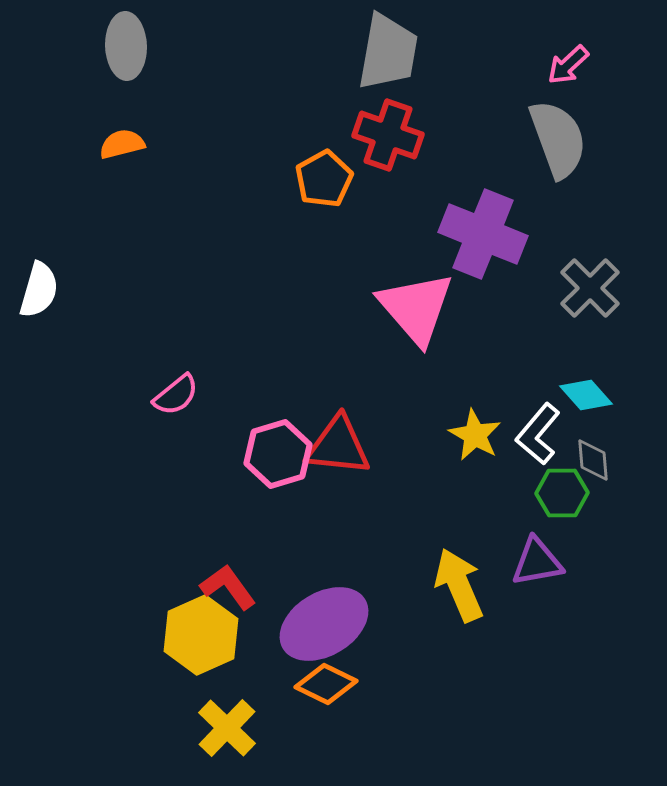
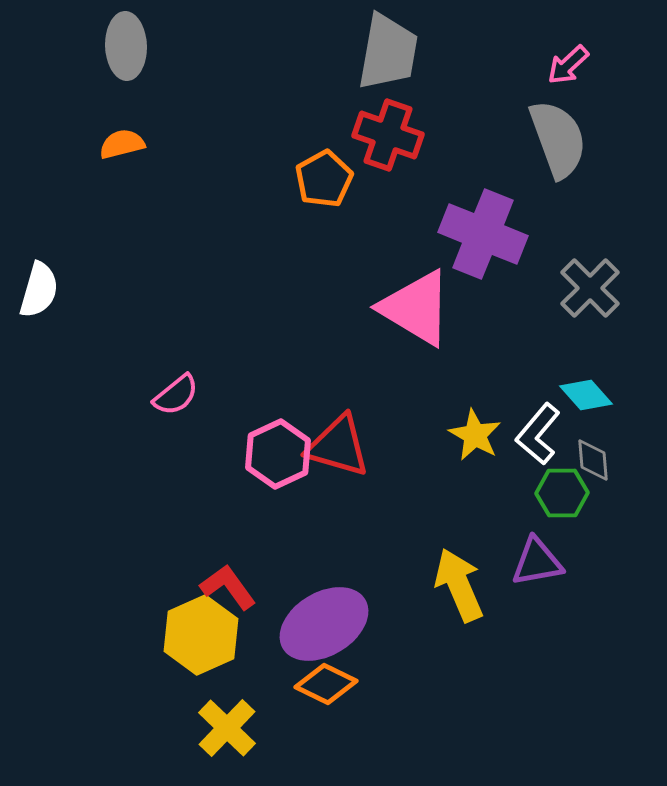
pink triangle: rotated 18 degrees counterclockwise
red triangle: rotated 10 degrees clockwise
pink hexagon: rotated 8 degrees counterclockwise
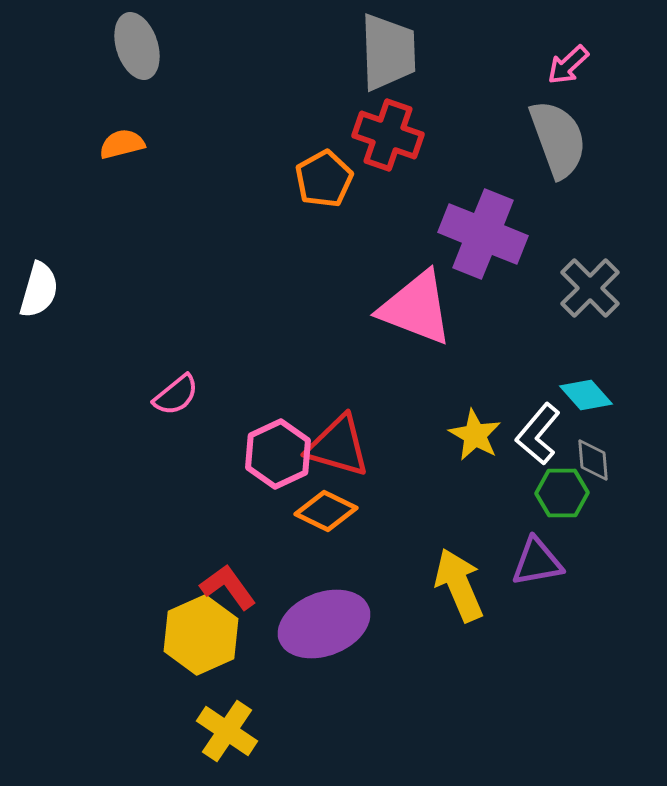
gray ellipse: moved 11 px right; rotated 16 degrees counterclockwise
gray trapezoid: rotated 12 degrees counterclockwise
pink triangle: rotated 10 degrees counterclockwise
purple ellipse: rotated 10 degrees clockwise
orange diamond: moved 173 px up
yellow cross: moved 3 px down; rotated 10 degrees counterclockwise
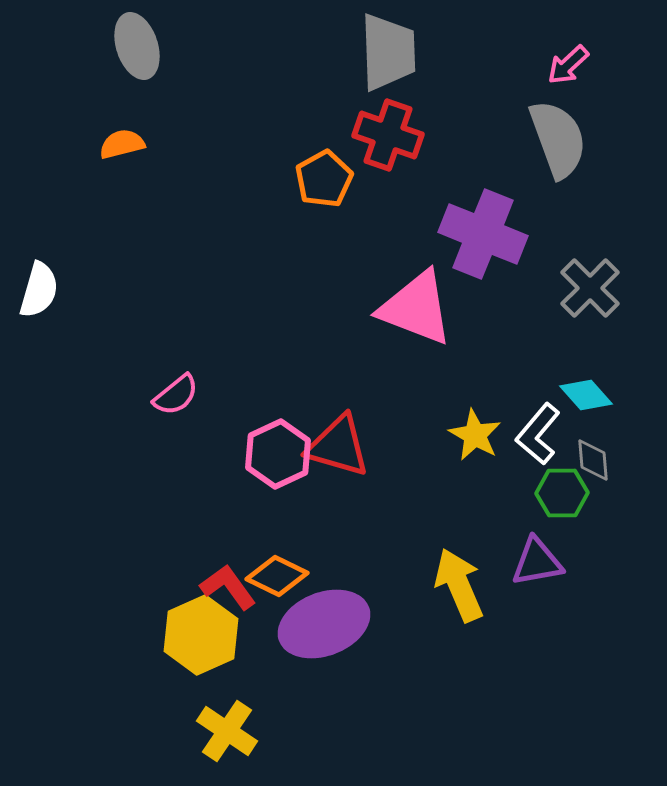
orange diamond: moved 49 px left, 65 px down
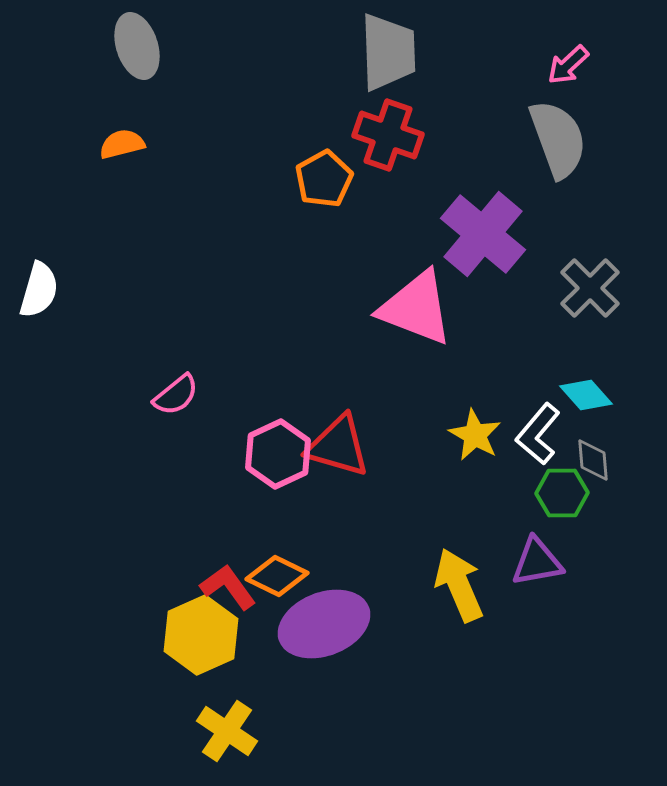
purple cross: rotated 18 degrees clockwise
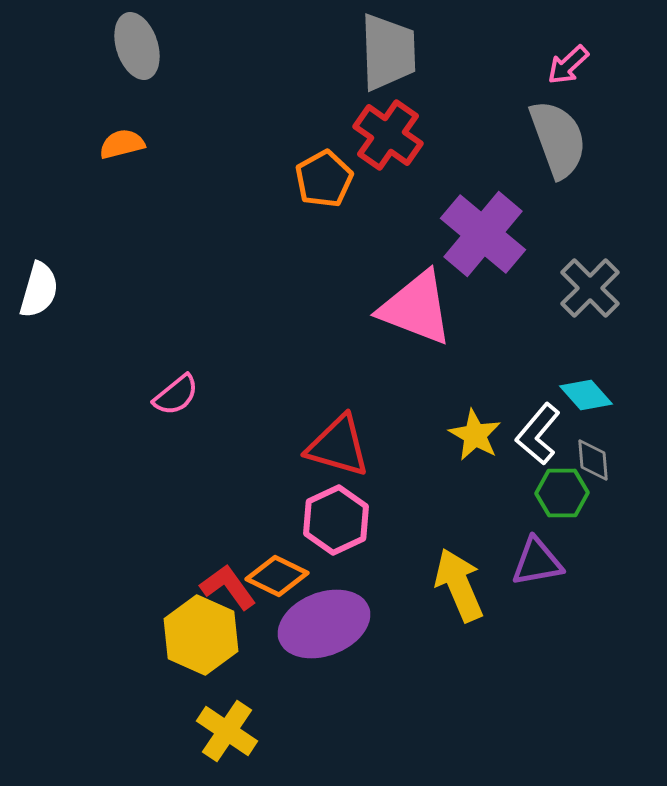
red cross: rotated 16 degrees clockwise
pink hexagon: moved 58 px right, 66 px down
yellow hexagon: rotated 12 degrees counterclockwise
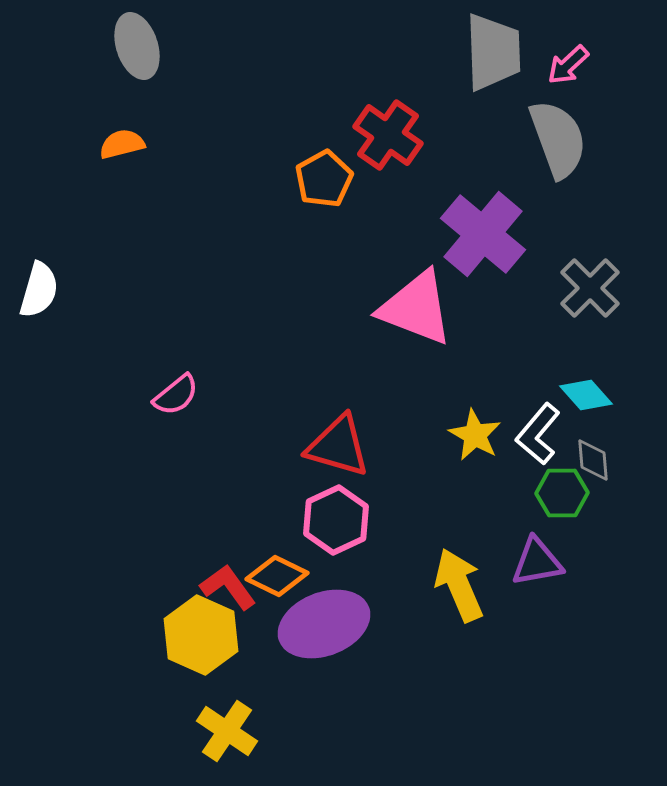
gray trapezoid: moved 105 px right
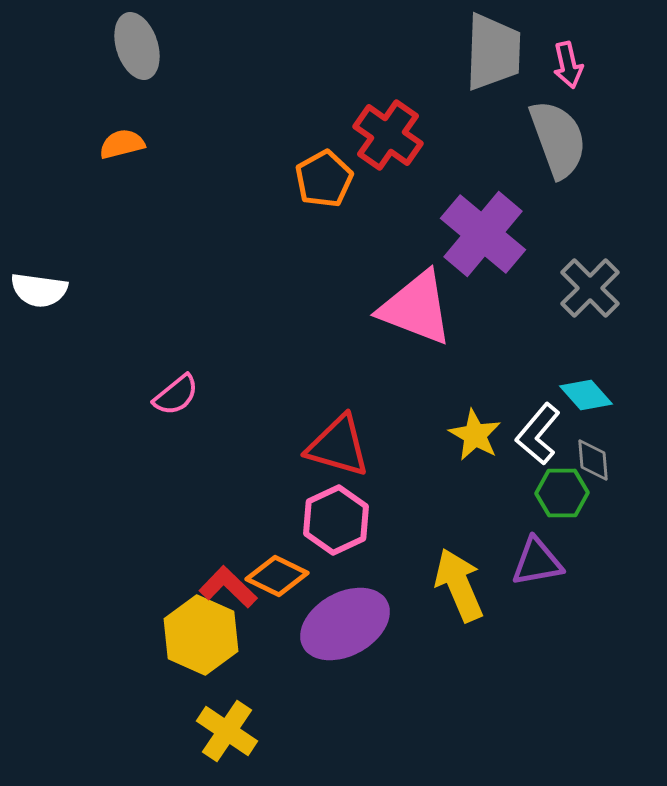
gray trapezoid: rotated 4 degrees clockwise
pink arrow: rotated 60 degrees counterclockwise
white semicircle: rotated 82 degrees clockwise
red L-shape: rotated 10 degrees counterclockwise
purple ellipse: moved 21 px right; rotated 8 degrees counterclockwise
